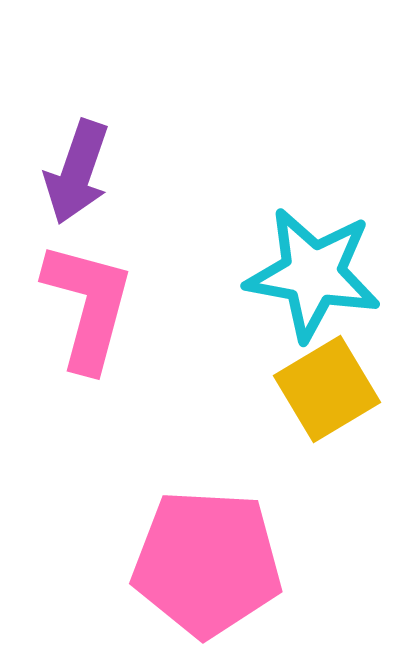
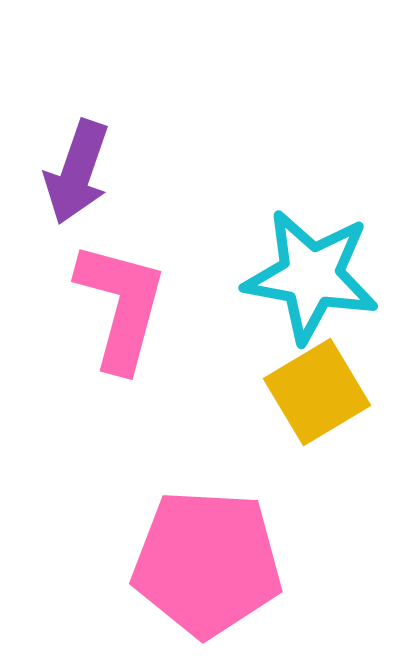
cyan star: moved 2 px left, 2 px down
pink L-shape: moved 33 px right
yellow square: moved 10 px left, 3 px down
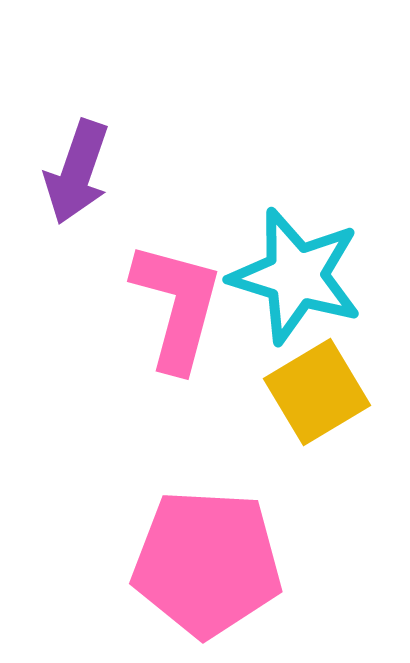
cyan star: moved 15 px left; rotated 7 degrees clockwise
pink L-shape: moved 56 px right
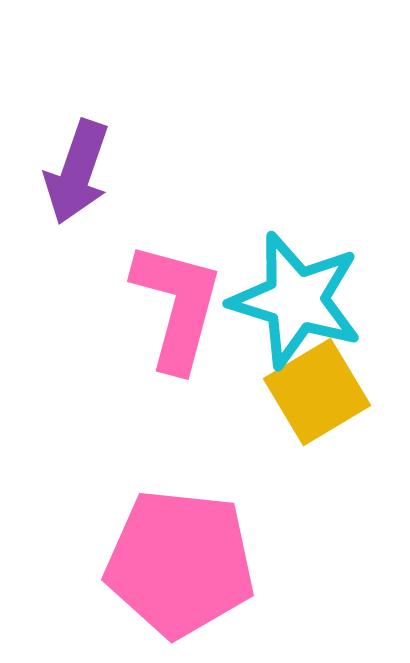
cyan star: moved 24 px down
pink pentagon: moved 27 px left; rotated 3 degrees clockwise
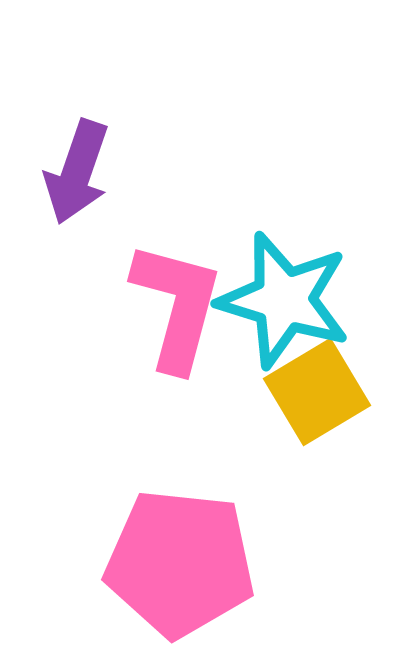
cyan star: moved 12 px left
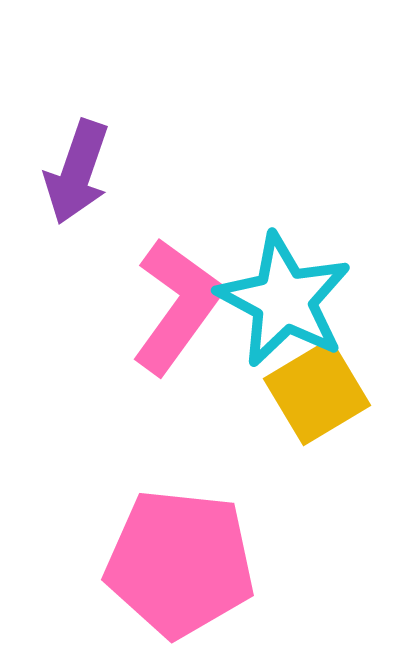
cyan star: rotated 11 degrees clockwise
pink L-shape: rotated 21 degrees clockwise
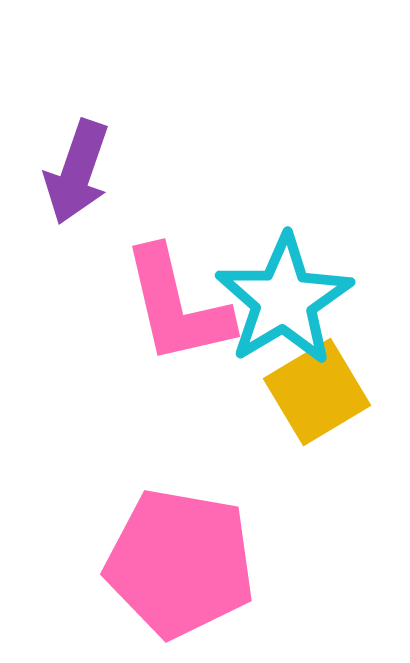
cyan star: rotated 13 degrees clockwise
pink L-shape: rotated 131 degrees clockwise
pink pentagon: rotated 4 degrees clockwise
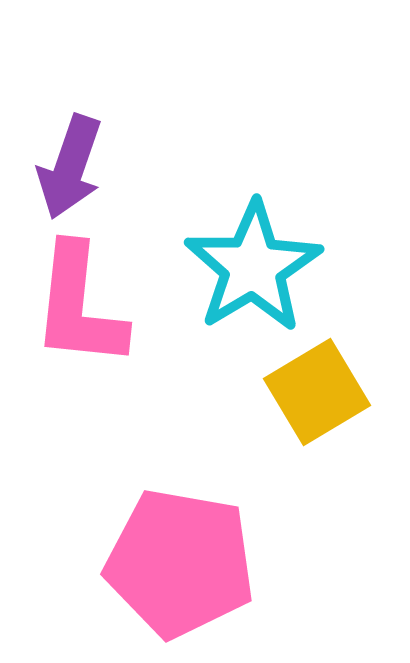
purple arrow: moved 7 px left, 5 px up
cyan star: moved 31 px left, 33 px up
pink L-shape: moved 98 px left; rotated 19 degrees clockwise
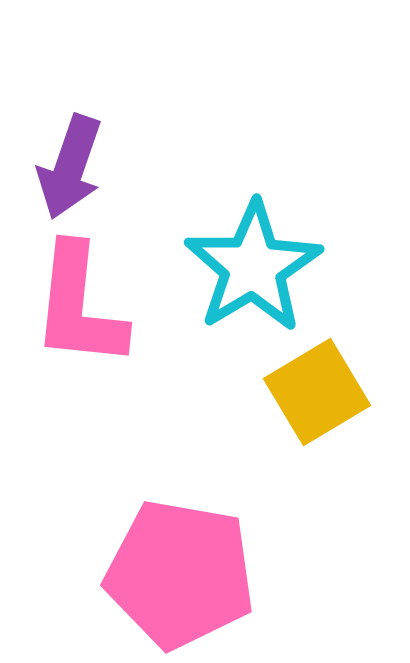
pink pentagon: moved 11 px down
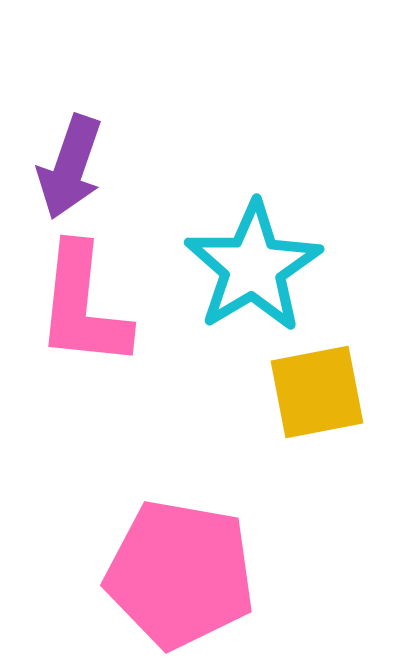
pink L-shape: moved 4 px right
yellow square: rotated 20 degrees clockwise
